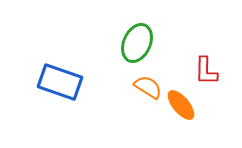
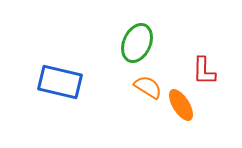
red L-shape: moved 2 px left
blue rectangle: rotated 6 degrees counterclockwise
orange ellipse: rotated 8 degrees clockwise
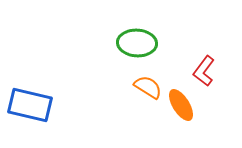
green ellipse: rotated 69 degrees clockwise
red L-shape: rotated 36 degrees clockwise
blue rectangle: moved 30 px left, 23 px down
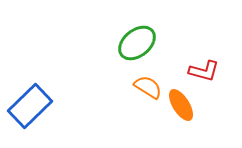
green ellipse: rotated 42 degrees counterclockwise
red L-shape: rotated 112 degrees counterclockwise
blue rectangle: moved 1 px down; rotated 57 degrees counterclockwise
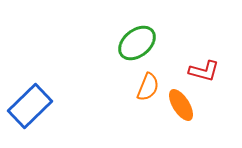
orange semicircle: rotated 80 degrees clockwise
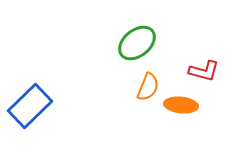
orange ellipse: rotated 52 degrees counterclockwise
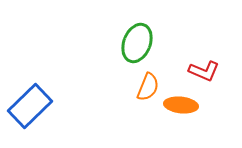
green ellipse: rotated 30 degrees counterclockwise
red L-shape: rotated 8 degrees clockwise
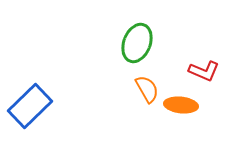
orange semicircle: moved 1 px left, 2 px down; rotated 52 degrees counterclockwise
